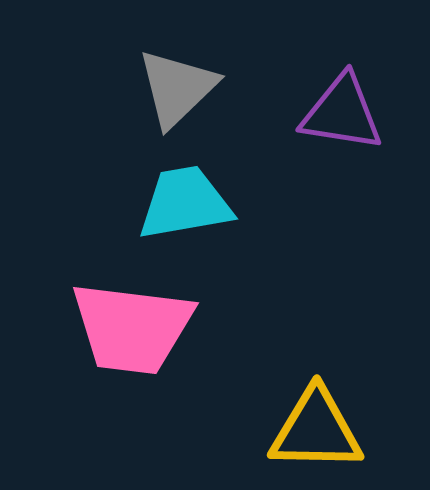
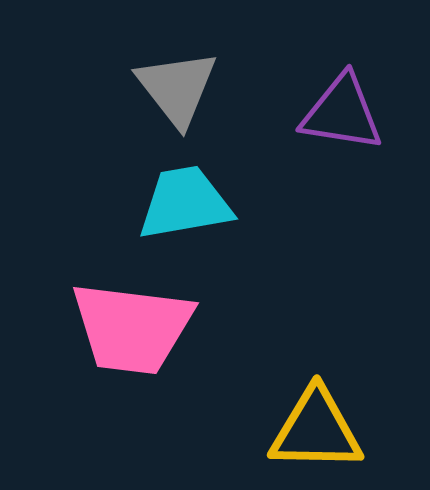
gray triangle: rotated 24 degrees counterclockwise
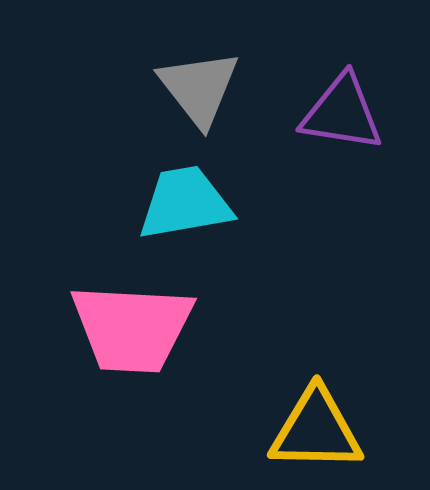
gray triangle: moved 22 px right
pink trapezoid: rotated 4 degrees counterclockwise
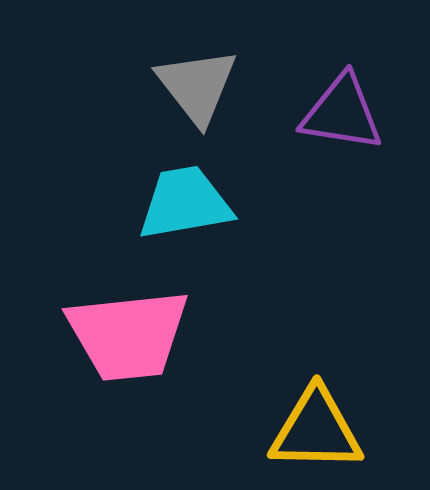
gray triangle: moved 2 px left, 2 px up
pink trapezoid: moved 4 px left, 7 px down; rotated 9 degrees counterclockwise
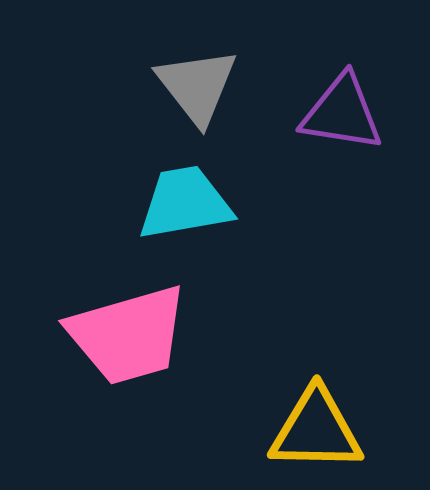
pink trapezoid: rotated 10 degrees counterclockwise
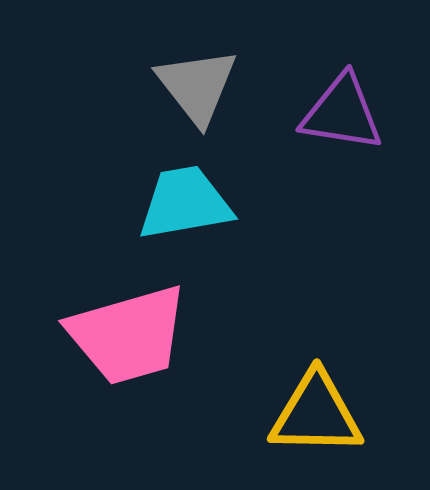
yellow triangle: moved 16 px up
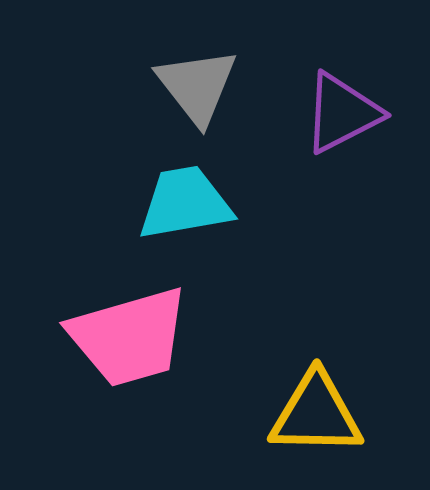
purple triangle: rotated 36 degrees counterclockwise
pink trapezoid: moved 1 px right, 2 px down
